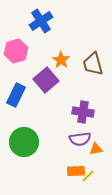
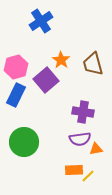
pink hexagon: moved 16 px down
orange rectangle: moved 2 px left, 1 px up
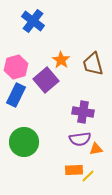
blue cross: moved 8 px left; rotated 20 degrees counterclockwise
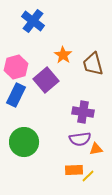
orange star: moved 2 px right, 5 px up
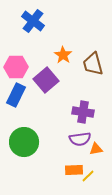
pink hexagon: rotated 15 degrees clockwise
